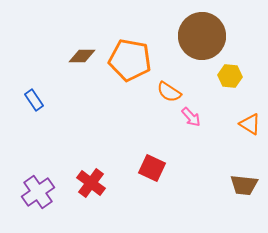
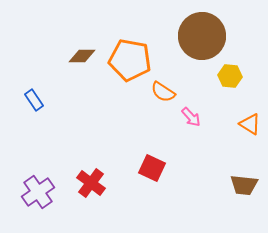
orange semicircle: moved 6 px left
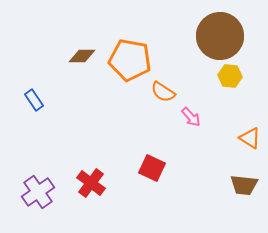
brown circle: moved 18 px right
orange triangle: moved 14 px down
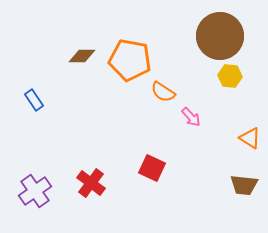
purple cross: moved 3 px left, 1 px up
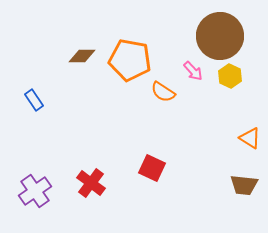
yellow hexagon: rotated 20 degrees clockwise
pink arrow: moved 2 px right, 46 px up
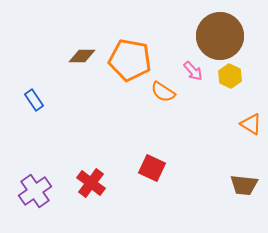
orange triangle: moved 1 px right, 14 px up
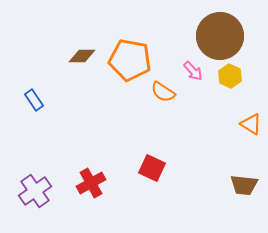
red cross: rotated 24 degrees clockwise
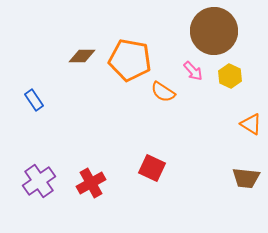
brown circle: moved 6 px left, 5 px up
brown trapezoid: moved 2 px right, 7 px up
purple cross: moved 4 px right, 10 px up
